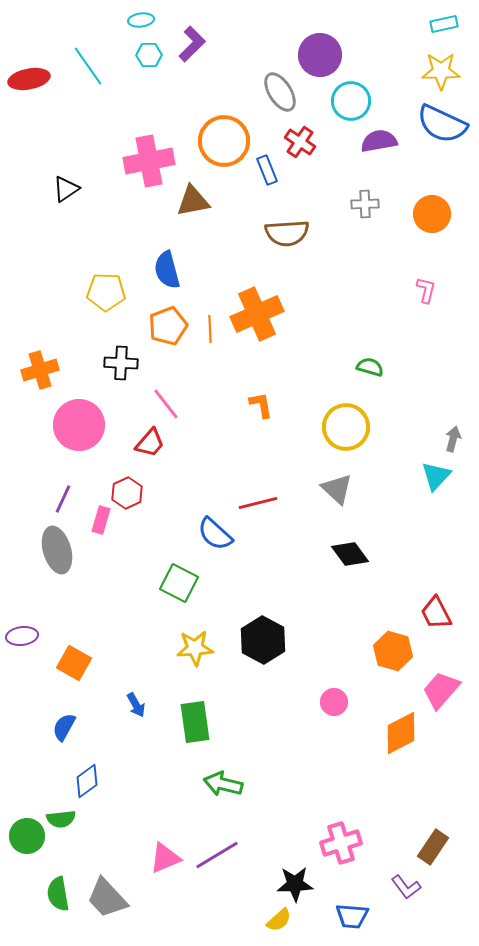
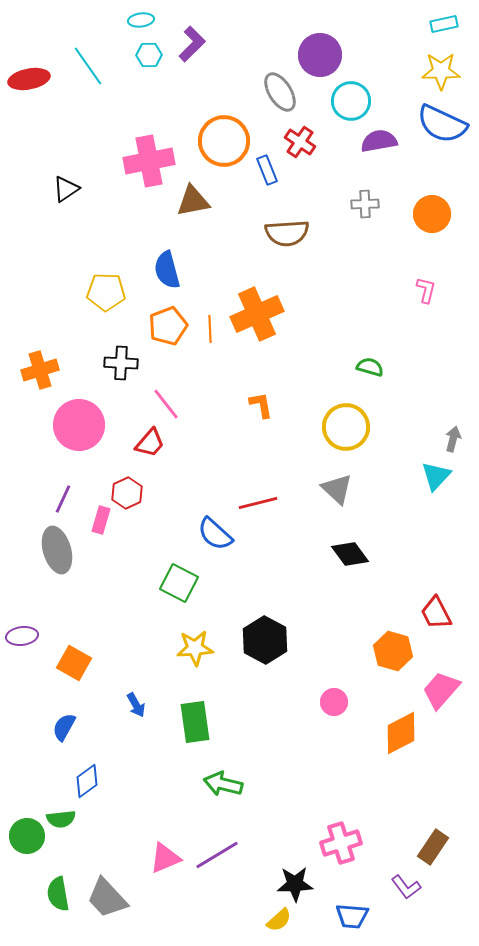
black hexagon at (263, 640): moved 2 px right
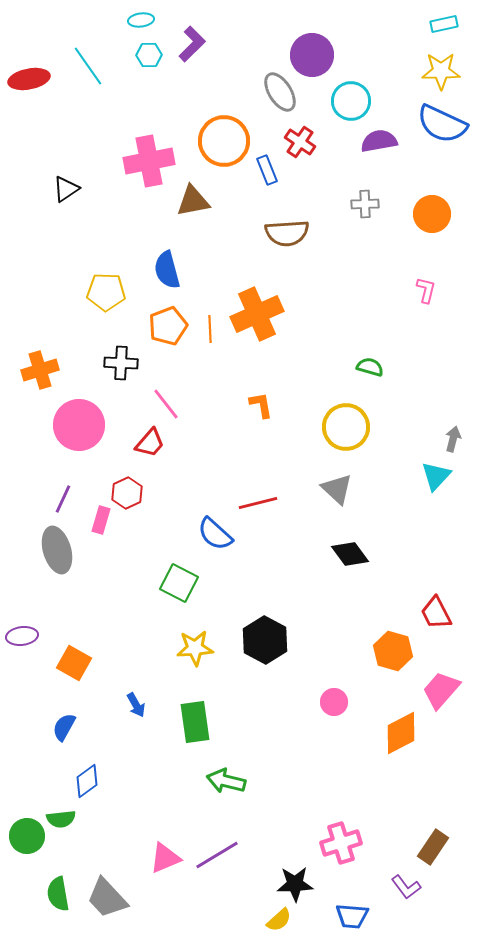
purple circle at (320, 55): moved 8 px left
green arrow at (223, 784): moved 3 px right, 3 px up
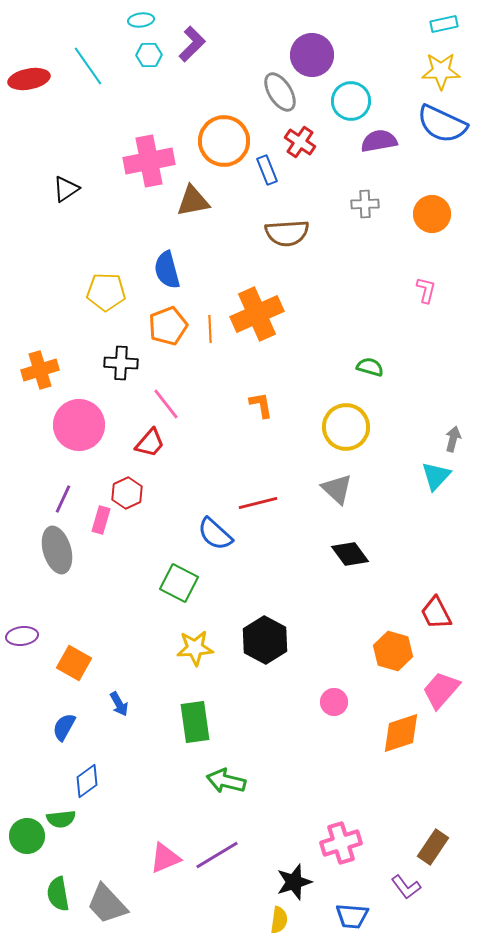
blue arrow at (136, 705): moved 17 px left, 1 px up
orange diamond at (401, 733): rotated 9 degrees clockwise
black star at (295, 884): moved 1 px left, 2 px up; rotated 15 degrees counterclockwise
gray trapezoid at (107, 898): moved 6 px down
yellow semicircle at (279, 920): rotated 40 degrees counterclockwise
